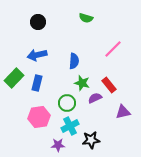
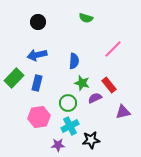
green circle: moved 1 px right
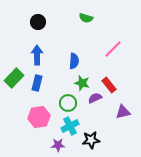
blue arrow: rotated 102 degrees clockwise
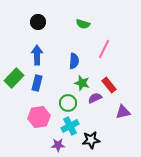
green semicircle: moved 3 px left, 6 px down
pink line: moved 9 px left; rotated 18 degrees counterclockwise
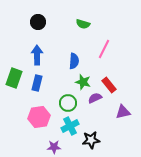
green rectangle: rotated 24 degrees counterclockwise
green star: moved 1 px right, 1 px up
purple star: moved 4 px left, 2 px down
